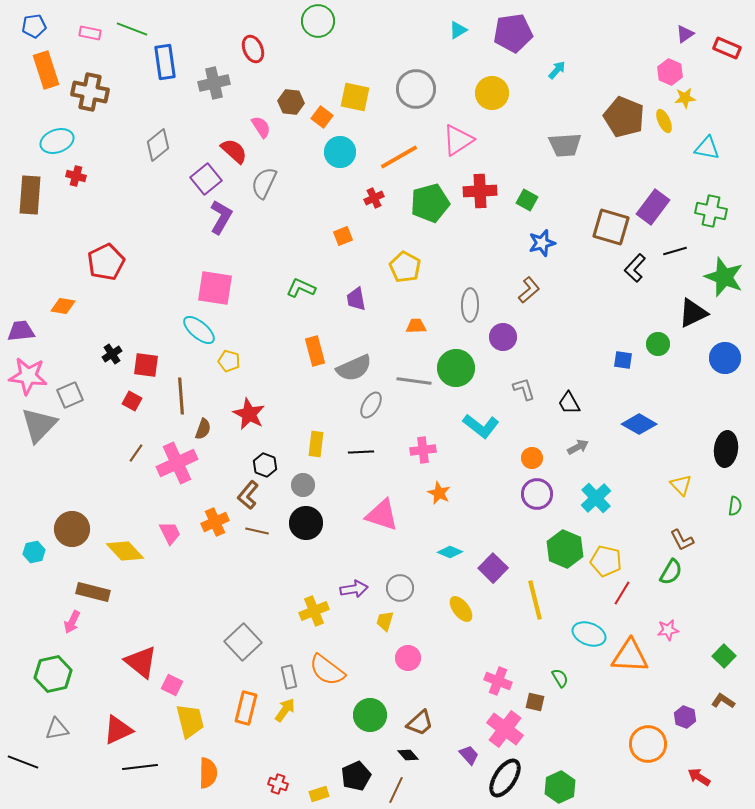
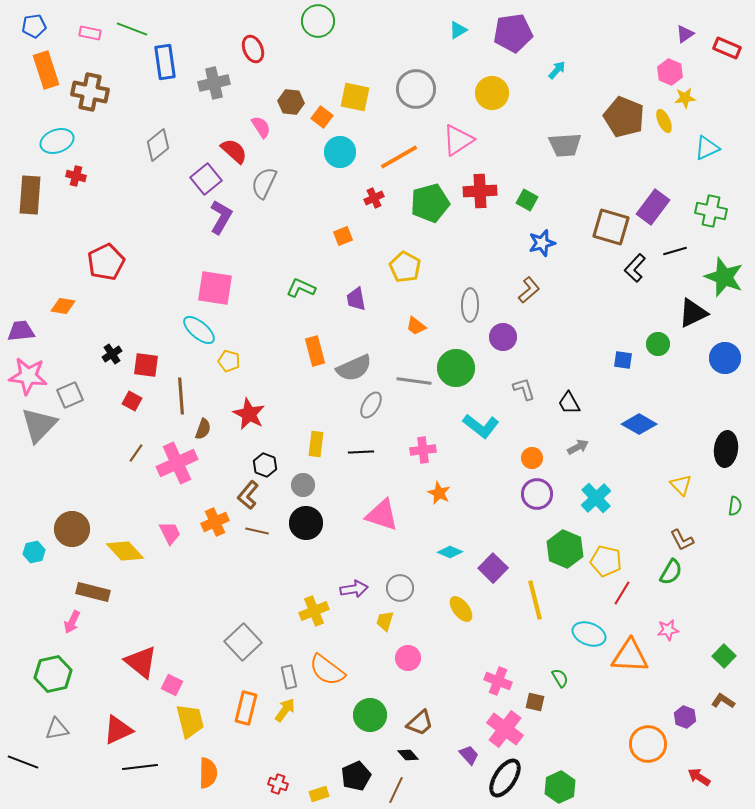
cyan triangle at (707, 148): rotated 36 degrees counterclockwise
orange trapezoid at (416, 326): rotated 140 degrees counterclockwise
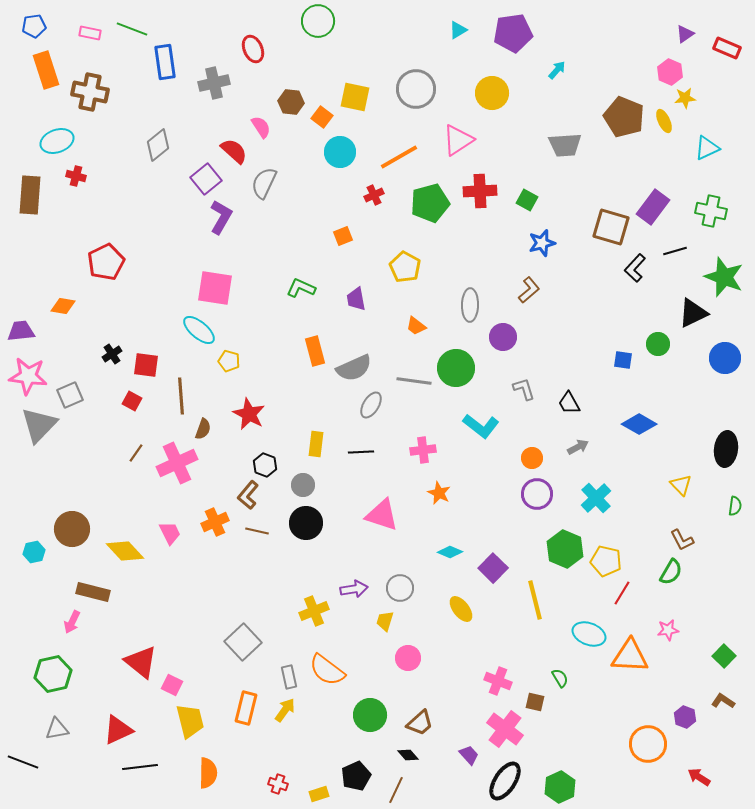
red cross at (374, 198): moved 3 px up
black ellipse at (505, 778): moved 3 px down
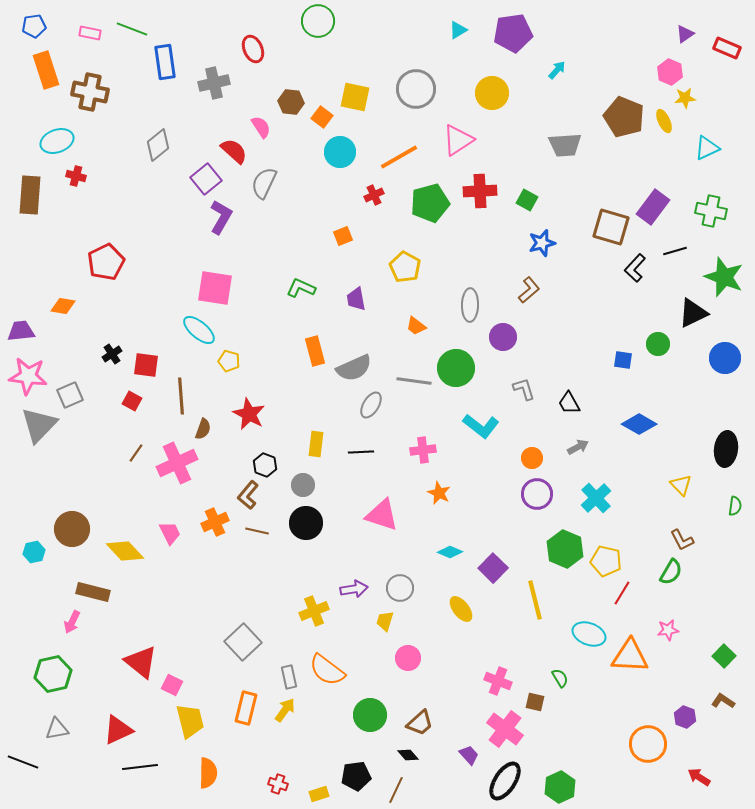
black pentagon at (356, 776): rotated 16 degrees clockwise
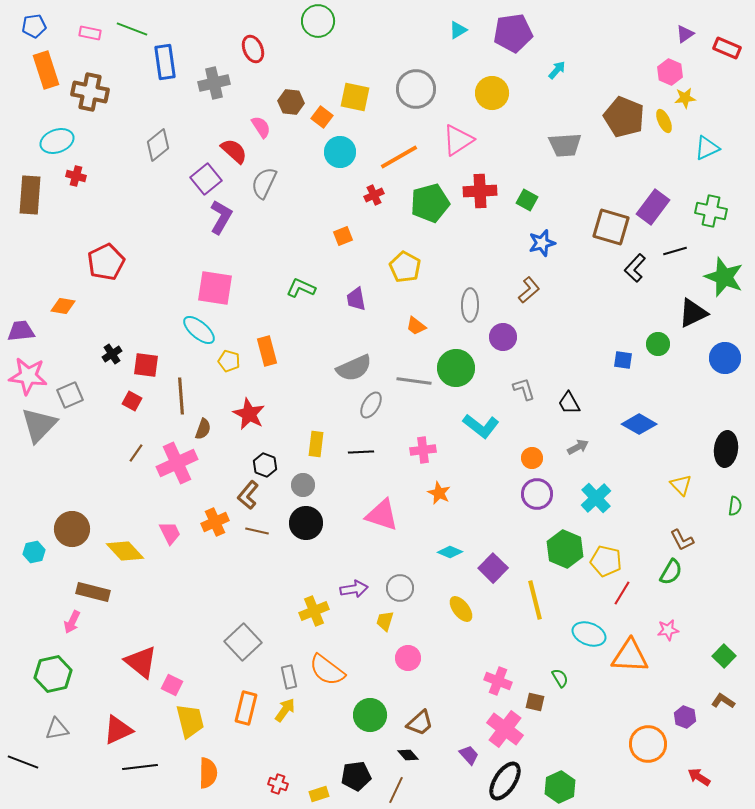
orange rectangle at (315, 351): moved 48 px left
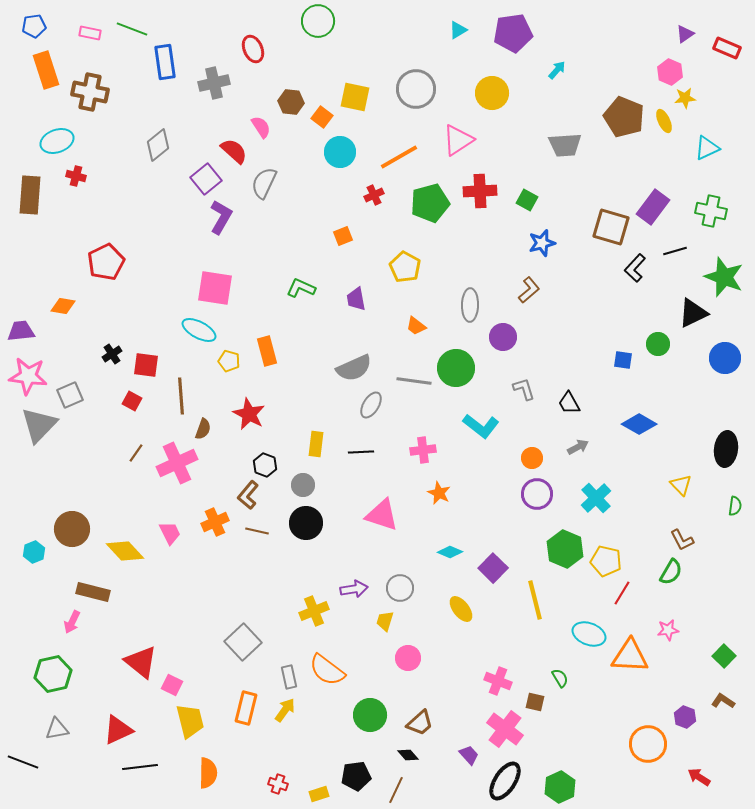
cyan ellipse at (199, 330): rotated 12 degrees counterclockwise
cyan hexagon at (34, 552): rotated 10 degrees counterclockwise
